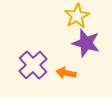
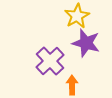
purple cross: moved 17 px right, 4 px up
orange arrow: moved 6 px right, 12 px down; rotated 78 degrees clockwise
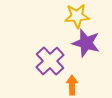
yellow star: rotated 25 degrees clockwise
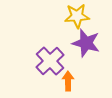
orange arrow: moved 4 px left, 4 px up
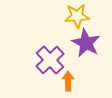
purple star: rotated 12 degrees clockwise
purple cross: moved 1 px up
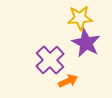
yellow star: moved 3 px right, 2 px down
orange arrow: rotated 66 degrees clockwise
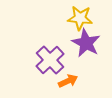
yellow star: rotated 10 degrees clockwise
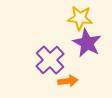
purple star: moved 1 px right
orange arrow: rotated 18 degrees clockwise
